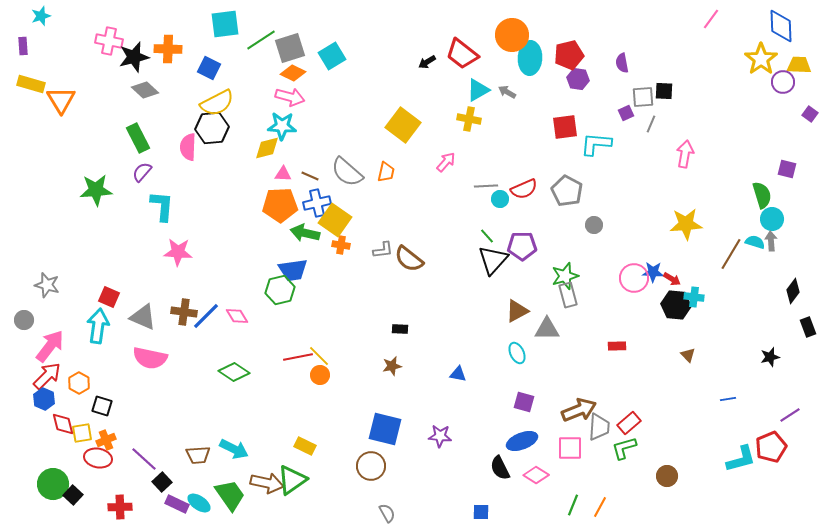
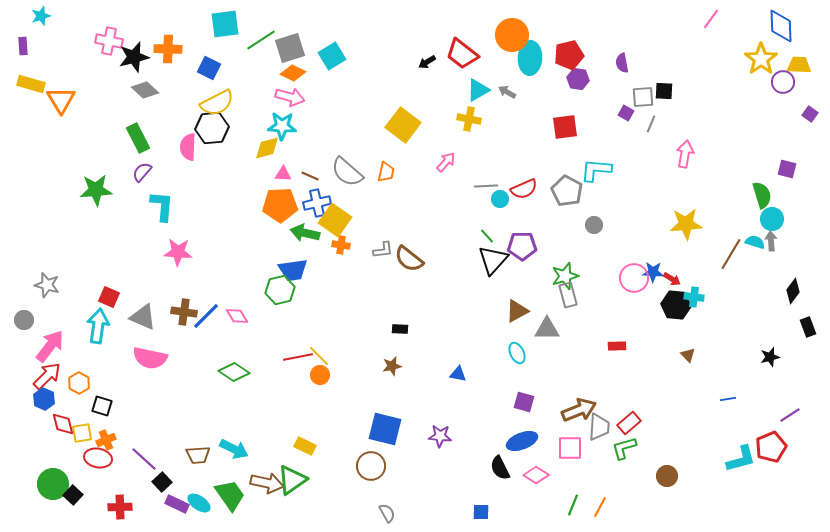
purple square at (626, 113): rotated 35 degrees counterclockwise
cyan L-shape at (596, 144): moved 26 px down
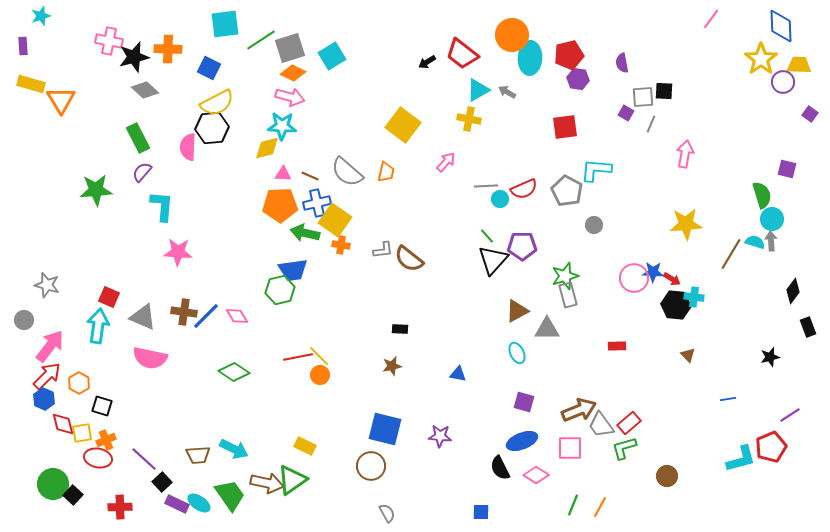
gray trapezoid at (599, 427): moved 2 px right, 2 px up; rotated 140 degrees clockwise
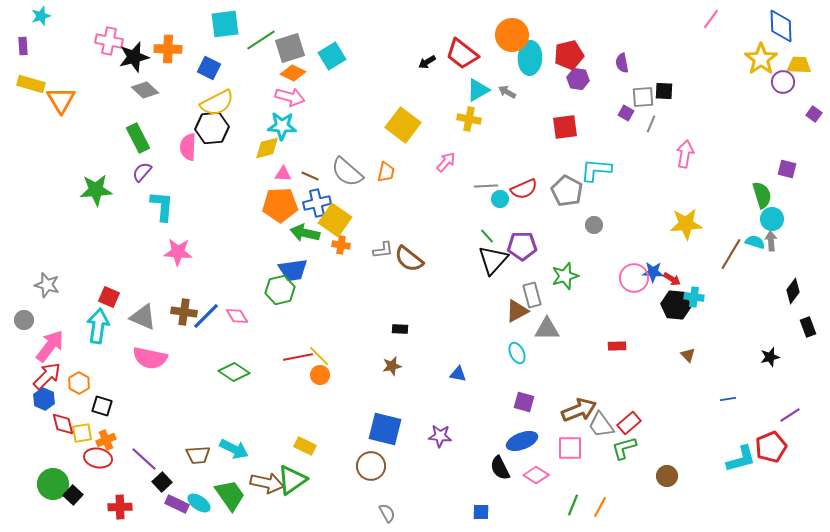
purple square at (810, 114): moved 4 px right
gray rectangle at (568, 295): moved 36 px left
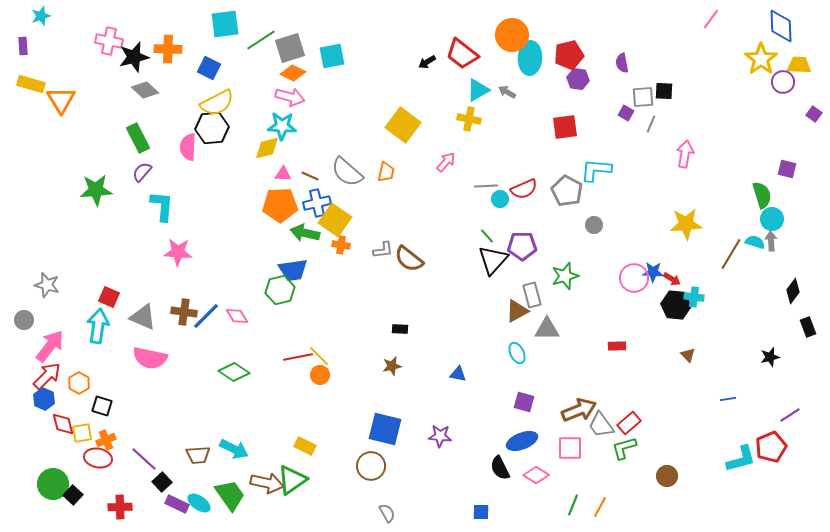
cyan square at (332, 56): rotated 20 degrees clockwise
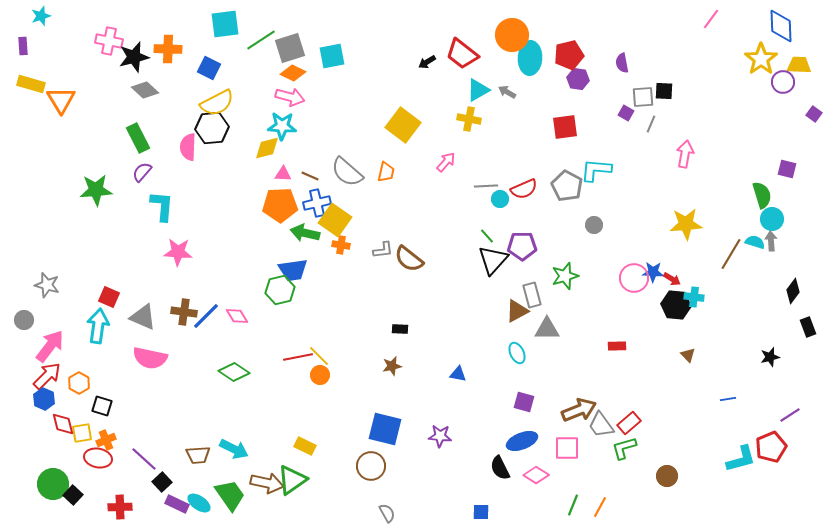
gray pentagon at (567, 191): moved 5 px up
pink square at (570, 448): moved 3 px left
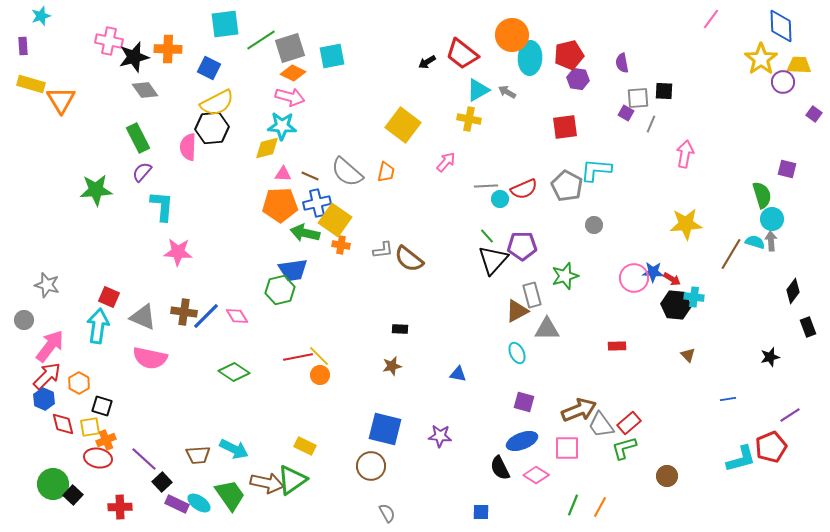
gray diamond at (145, 90): rotated 12 degrees clockwise
gray square at (643, 97): moved 5 px left, 1 px down
yellow square at (82, 433): moved 8 px right, 6 px up
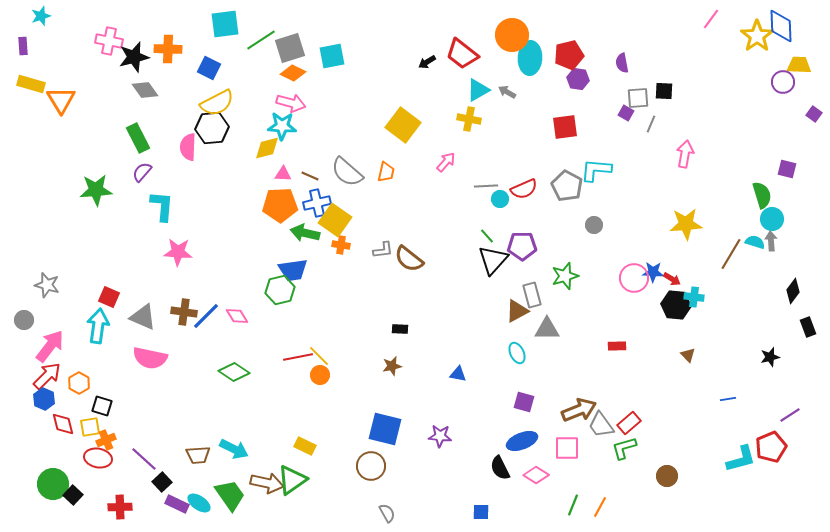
yellow star at (761, 59): moved 4 px left, 23 px up
pink arrow at (290, 97): moved 1 px right, 6 px down
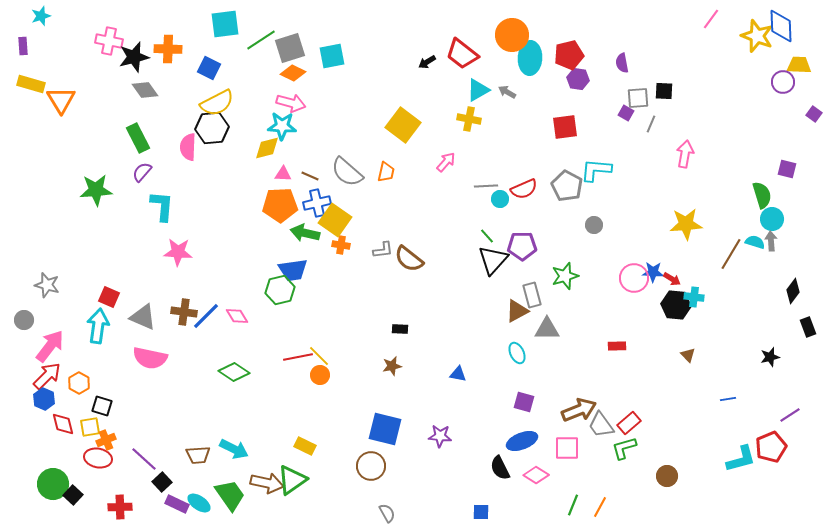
yellow star at (757, 36): rotated 16 degrees counterclockwise
